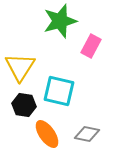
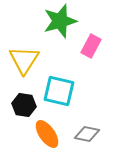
yellow triangle: moved 4 px right, 7 px up
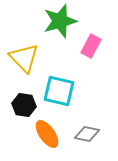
yellow triangle: moved 2 px up; rotated 16 degrees counterclockwise
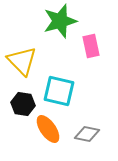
pink rectangle: rotated 40 degrees counterclockwise
yellow triangle: moved 2 px left, 3 px down
black hexagon: moved 1 px left, 1 px up
orange ellipse: moved 1 px right, 5 px up
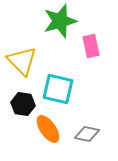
cyan square: moved 1 px left, 2 px up
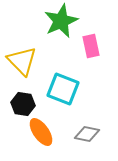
green star: moved 1 px right; rotated 8 degrees counterclockwise
cyan square: moved 5 px right; rotated 8 degrees clockwise
orange ellipse: moved 7 px left, 3 px down
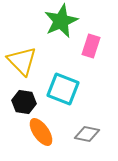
pink rectangle: rotated 30 degrees clockwise
black hexagon: moved 1 px right, 2 px up
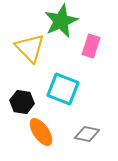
yellow triangle: moved 8 px right, 13 px up
black hexagon: moved 2 px left
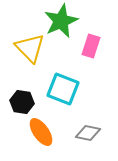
gray diamond: moved 1 px right, 1 px up
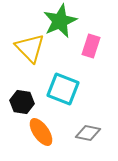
green star: moved 1 px left
